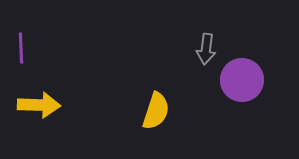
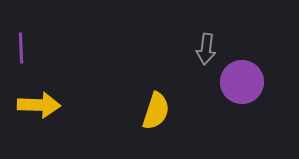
purple circle: moved 2 px down
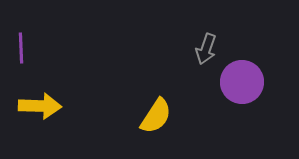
gray arrow: rotated 12 degrees clockwise
yellow arrow: moved 1 px right, 1 px down
yellow semicircle: moved 5 px down; rotated 15 degrees clockwise
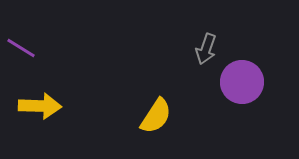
purple line: rotated 56 degrees counterclockwise
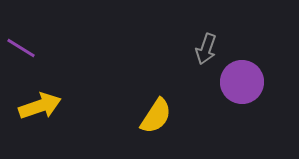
yellow arrow: rotated 21 degrees counterclockwise
